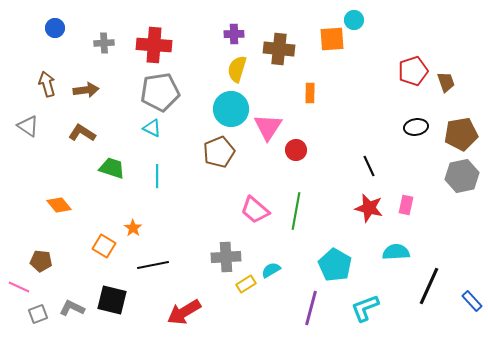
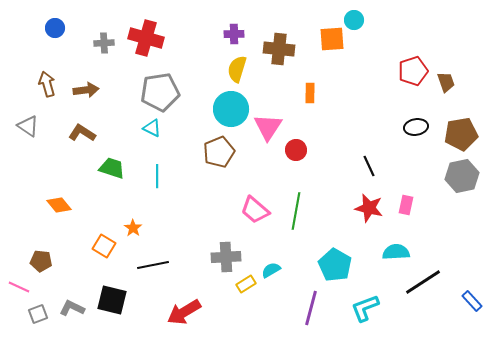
red cross at (154, 45): moved 8 px left, 7 px up; rotated 12 degrees clockwise
black line at (429, 286): moved 6 px left, 4 px up; rotated 33 degrees clockwise
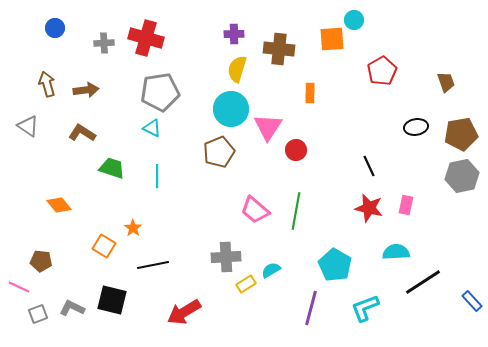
red pentagon at (413, 71): moved 31 px left; rotated 12 degrees counterclockwise
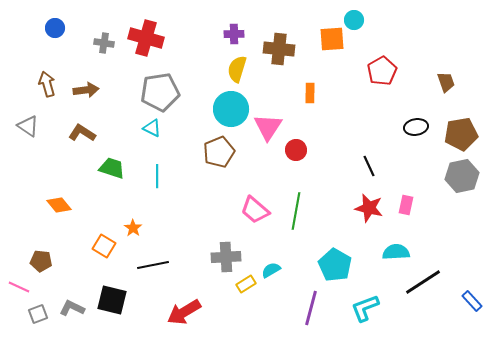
gray cross at (104, 43): rotated 12 degrees clockwise
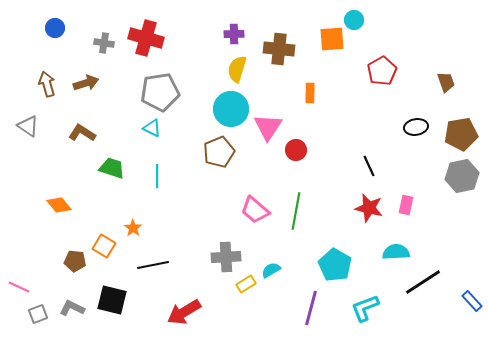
brown arrow at (86, 90): moved 7 px up; rotated 10 degrees counterclockwise
brown pentagon at (41, 261): moved 34 px right
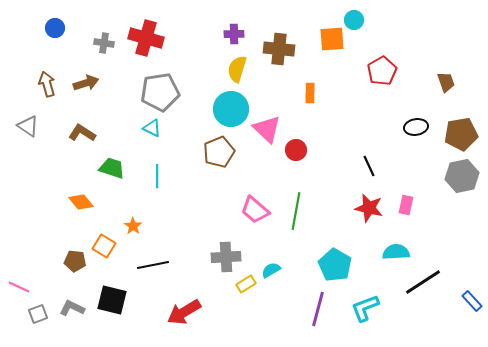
pink triangle at (268, 127): moved 1 px left, 2 px down; rotated 20 degrees counterclockwise
orange diamond at (59, 205): moved 22 px right, 3 px up
orange star at (133, 228): moved 2 px up
purple line at (311, 308): moved 7 px right, 1 px down
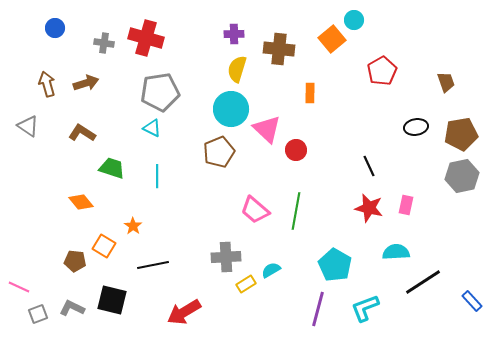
orange square at (332, 39): rotated 36 degrees counterclockwise
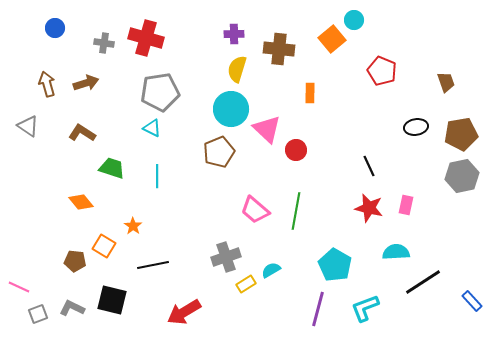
red pentagon at (382, 71): rotated 20 degrees counterclockwise
gray cross at (226, 257): rotated 16 degrees counterclockwise
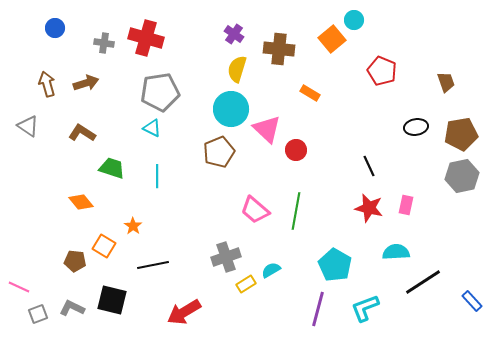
purple cross at (234, 34): rotated 36 degrees clockwise
orange rectangle at (310, 93): rotated 60 degrees counterclockwise
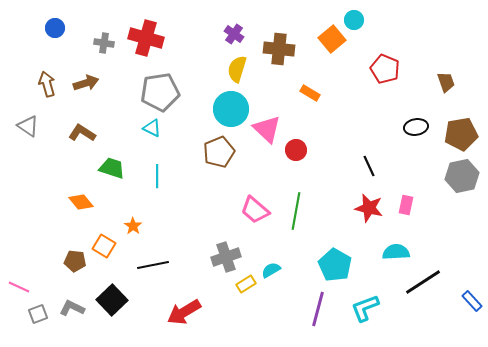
red pentagon at (382, 71): moved 3 px right, 2 px up
black square at (112, 300): rotated 32 degrees clockwise
